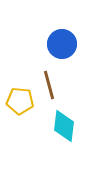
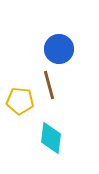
blue circle: moved 3 px left, 5 px down
cyan diamond: moved 13 px left, 12 px down
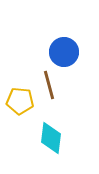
blue circle: moved 5 px right, 3 px down
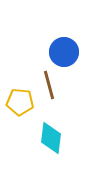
yellow pentagon: moved 1 px down
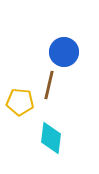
brown line: rotated 28 degrees clockwise
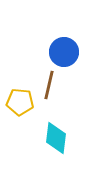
cyan diamond: moved 5 px right
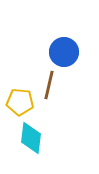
cyan diamond: moved 25 px left
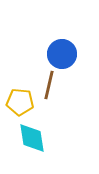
blue circle: moved 2 px left, 2 px down
cyan diamond: moved 1 px right; rotated 16 degrees counterclockwise
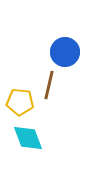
blue circle: moved 3 px right, 2 px up
cyan diamond: moved 4 px left; rotated 12 degrees counterclockwise
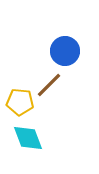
blue circle: moved 1 px up
brown line: rotated 32 degrees clockwise
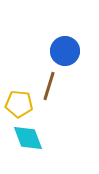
brown line: moved 1 px down; rotated 28 degrees counterclockwise
yellow pentagon: moved 1 px left, 2 px down
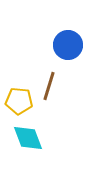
blue circle: moved 3 px right, 6 px up
yellow pentagon: moved 3 px up
